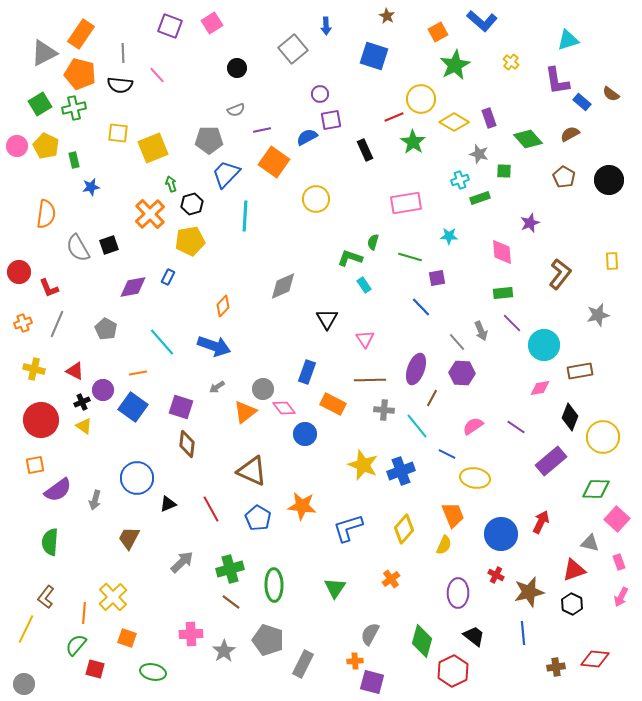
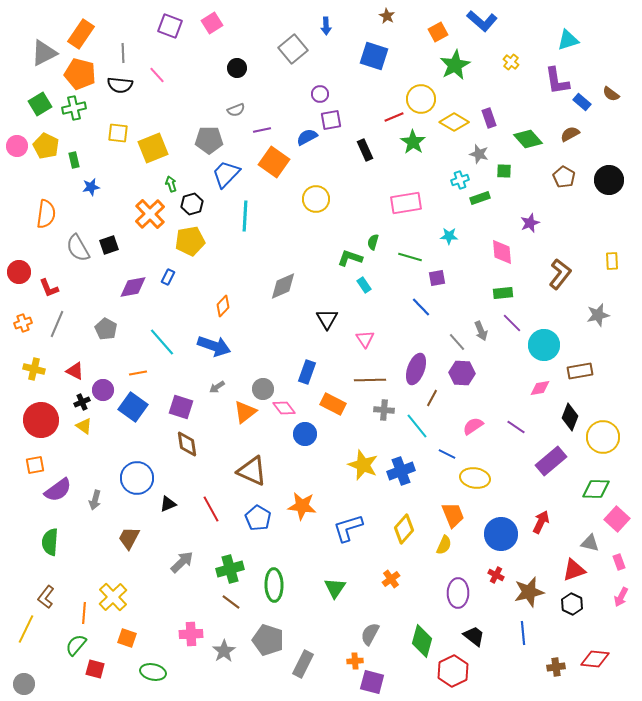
brown diamond at (187, 444): rotated 16 degrees counterclockwise
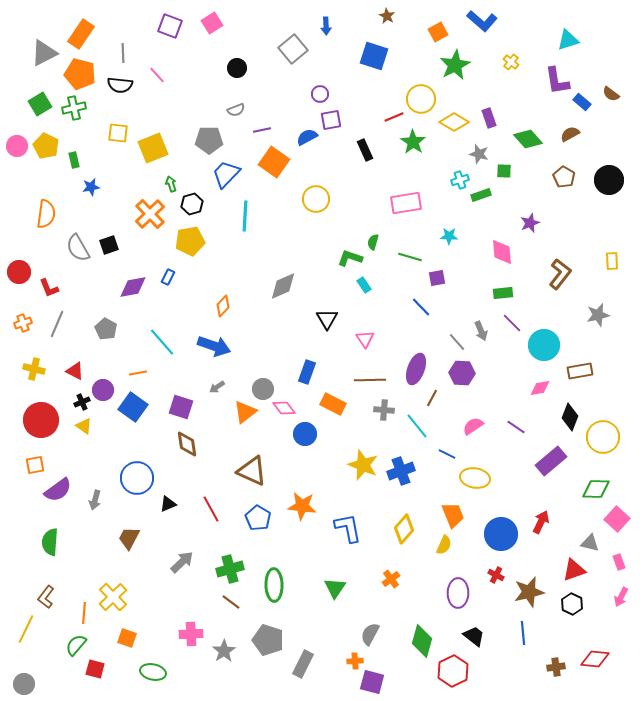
green rectangle at (480, 198): moved 1 px right, 3 px up
blue L-shape at (348, 528): rotated 96 degrees clockwise
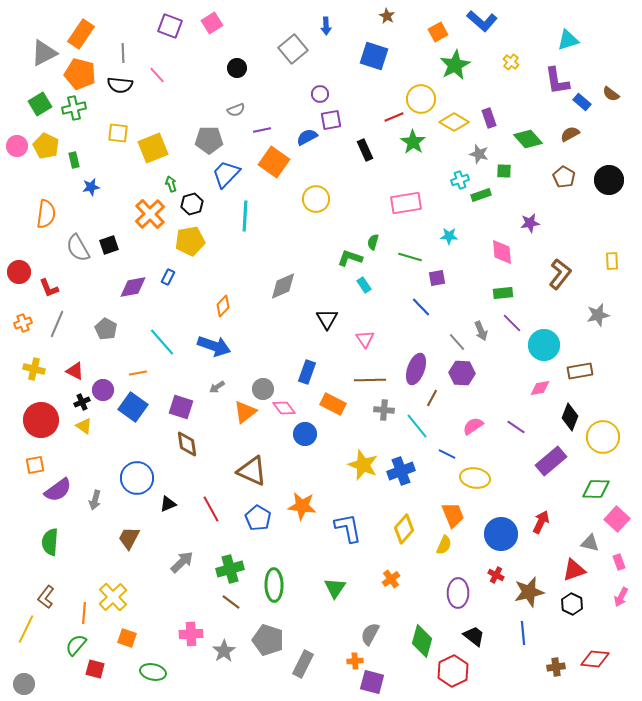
purple star at (530, 223): rotated 12 degrees clockwise
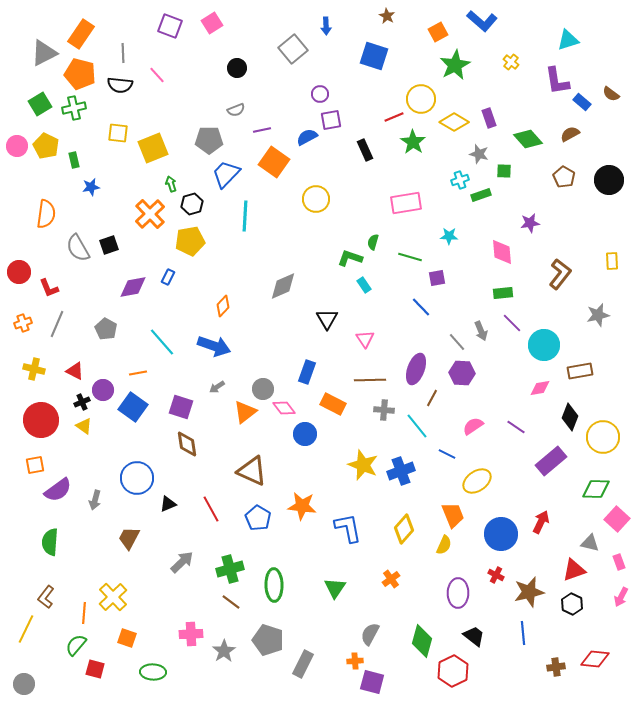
yellow ellipse at (475, 478): moved 2 px right, 3 px down; rotated 44 degrees counterclockwise
green ellipse at (153, 672): rotated 10 degrees counterclockwise
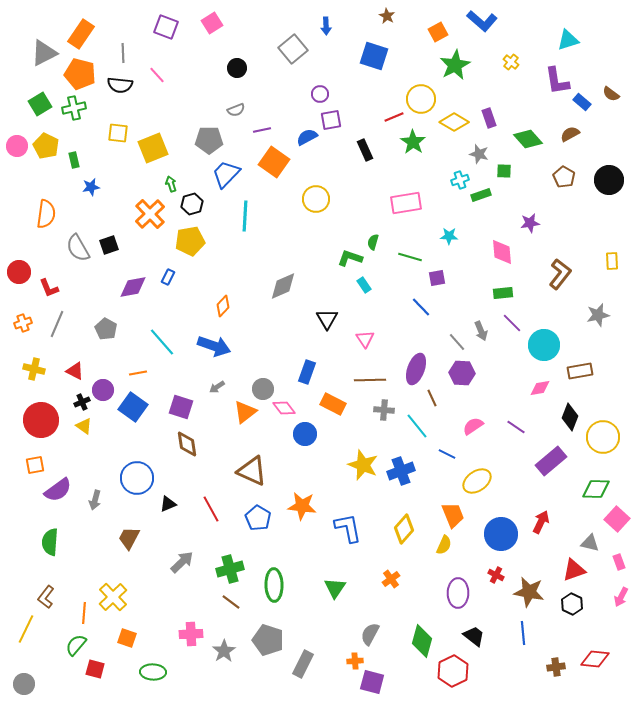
purple square at (170, 26): moved 4 px left, 1 px down
brown line at (432, 398): rotated 54 degrees counterclockwise
brown star at (529, 592): rotated 24 degrees clockwise
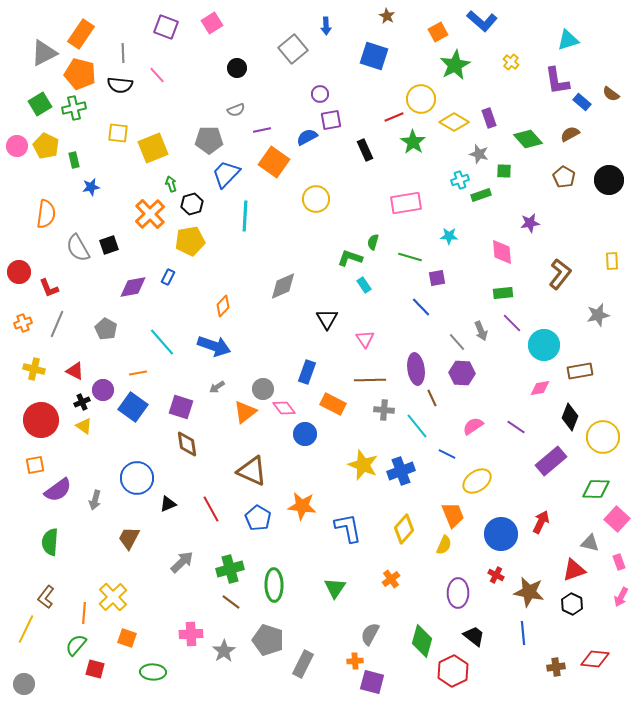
purple ellipse at (416, 369): rotated 28 degrees counterclockwise
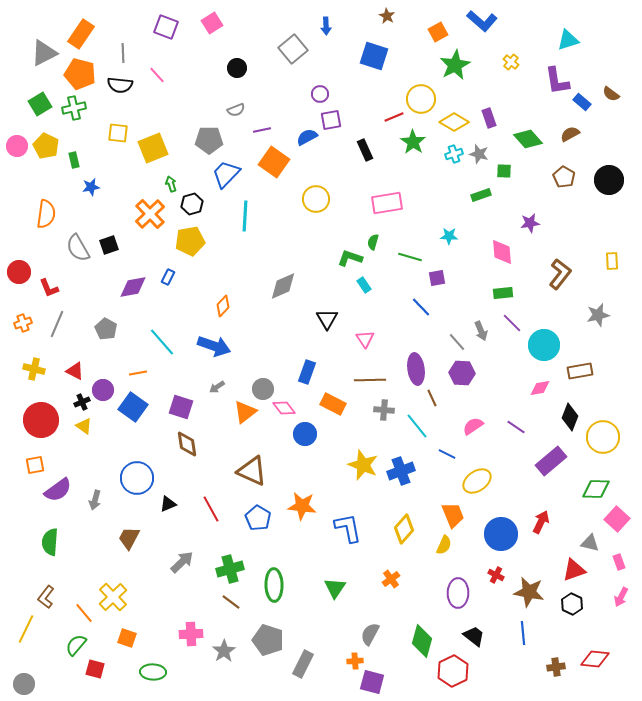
cyan cross at (460, 180): moved 6 px left, 26 px up
pink rectangle at (406, 203): moved 19 px left
orange line at (84, 613): rotated 45 degrees counterclockwise
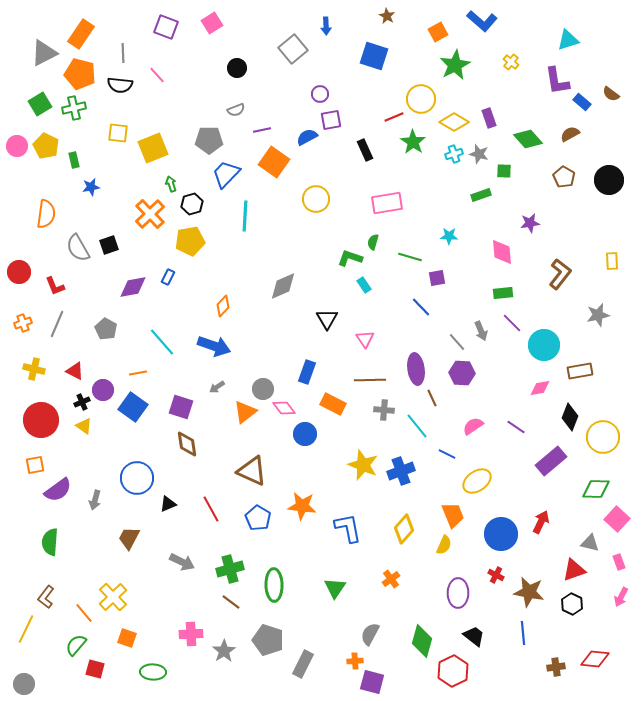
red L-shape at (49, 288): moved 6 px right, 2 px up
gray arrow at (182, 562): rotated 70 degrees clockwise
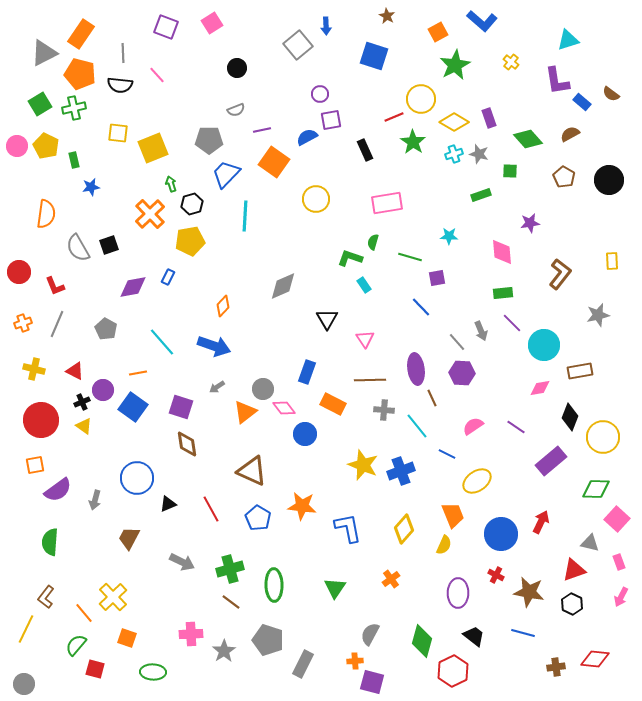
gray square at (293, 49): moved 5 px right, 4 px up
green square at (504, 171): moved 6 px right
blue line at (523, 633): rotated 70 degrees counterclockwise
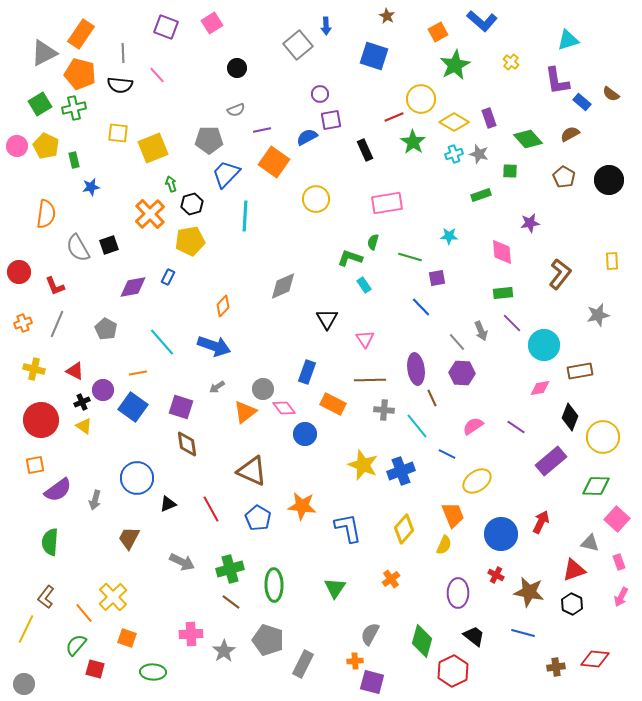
green diamond at (596, 489): moved 3 px up
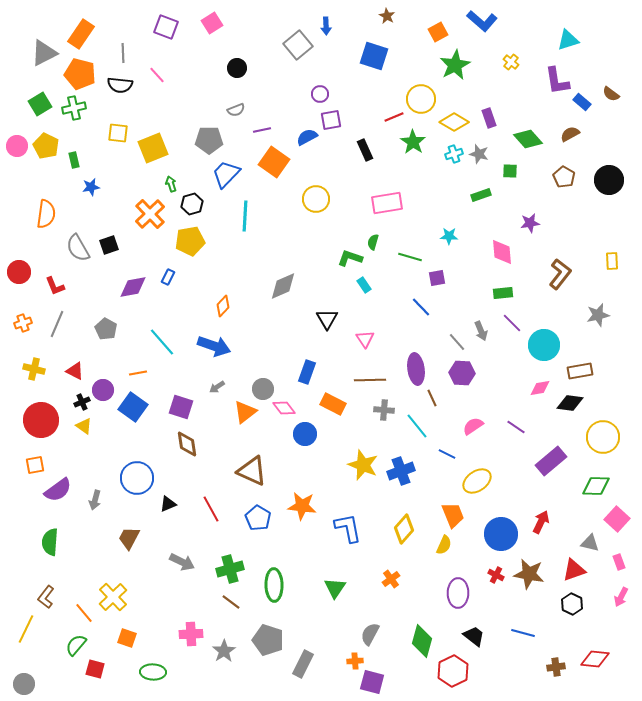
black diamond at (570, 417): moved 14 px up; rotated 76 degrees clockwise
brown star at (529, 592): moved 18 px up
